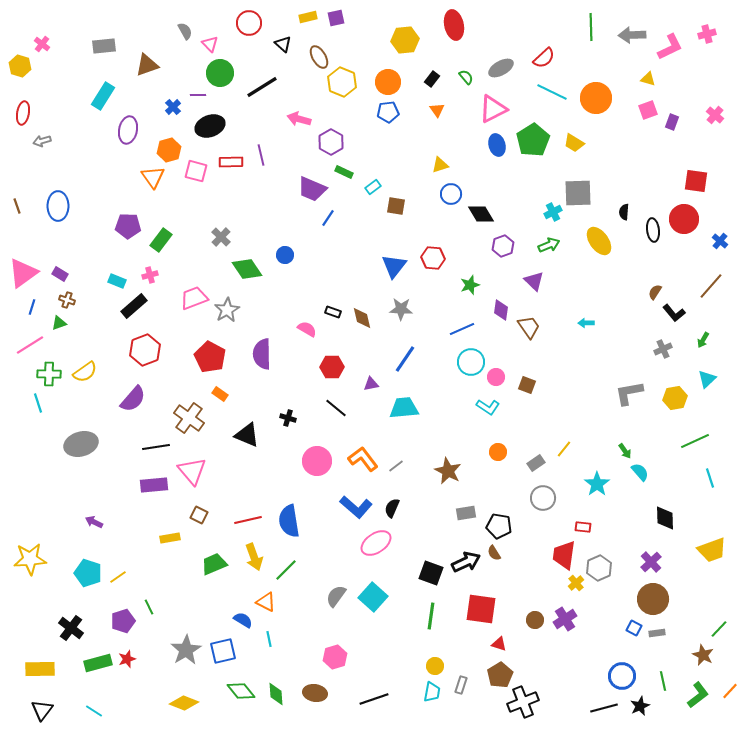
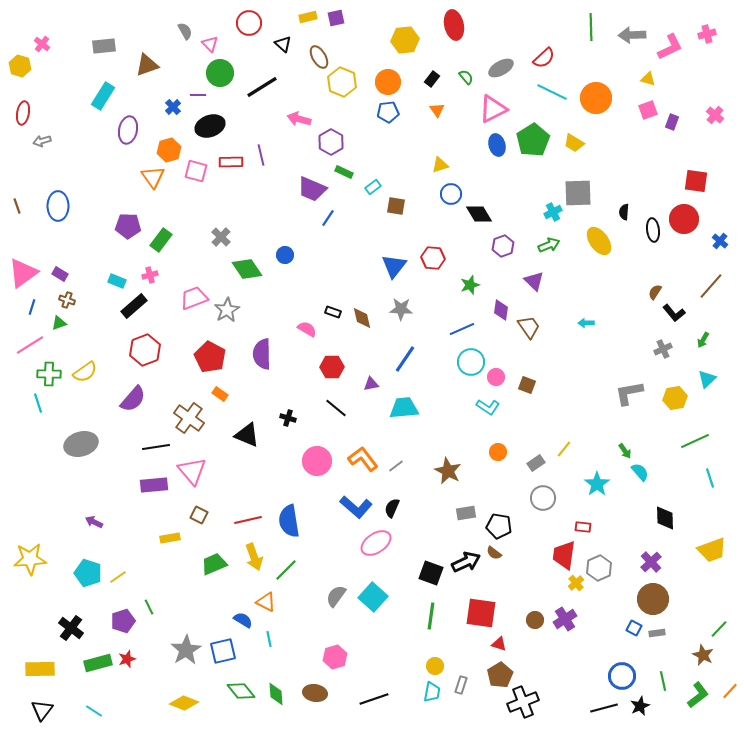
black diamond at (481, 214): moved 2 px left
brown semicircle at (494, 553): rotated 21 degrees counterclockwise
red square at (481, 609): moved 4 px down
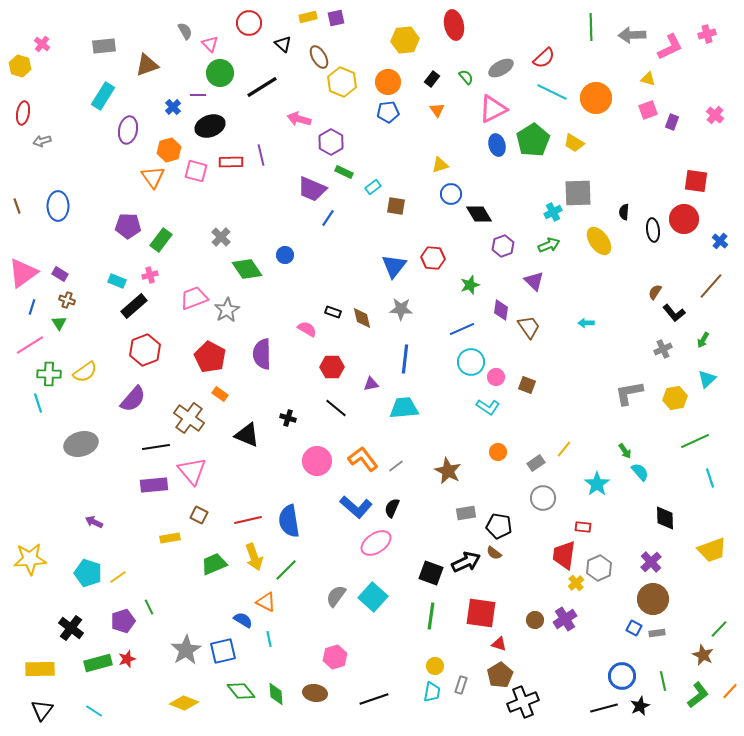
green triangle at (59, 323): rotated 42 degrees counterclockwise
blue line at (405, 359): rotated 28 degrees counterclockwise
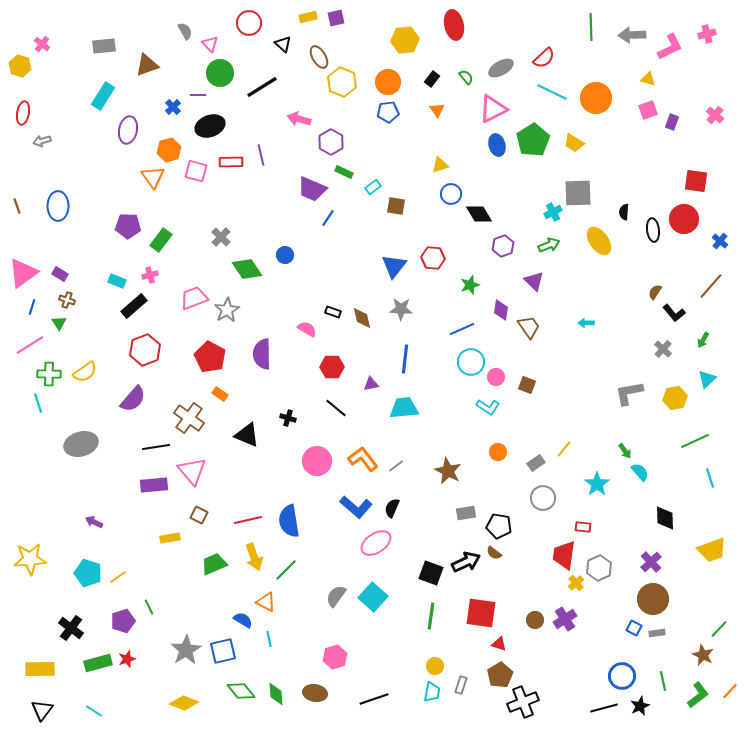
gray cross at (663, 349): rotated 24 degrees counterclockwise
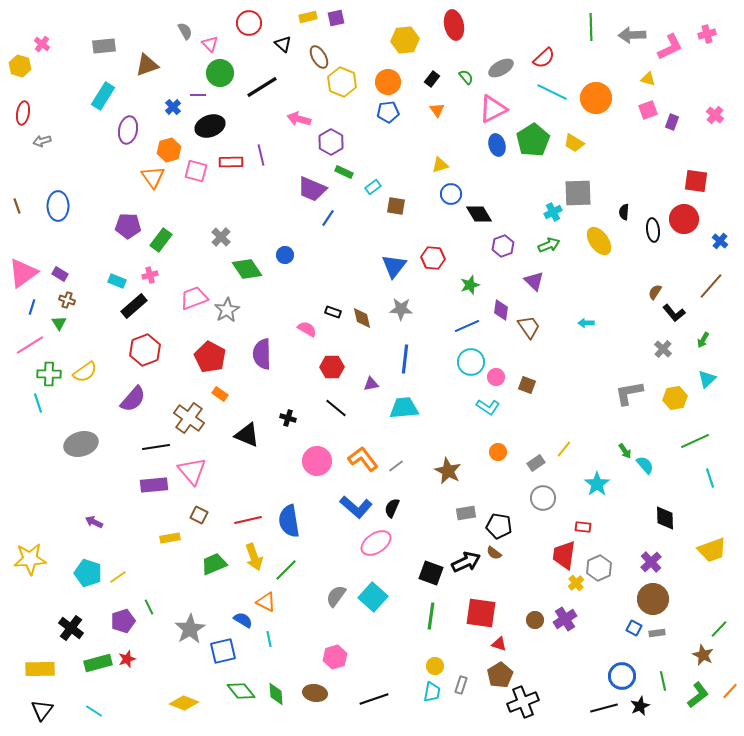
blue line at (462, 329): moved 5 px right, 3 px up
cyan semicircle at (640, 472): moved 5 px right, 7 px up
gray star at (186, 650): moved 4 px right, 21 px up
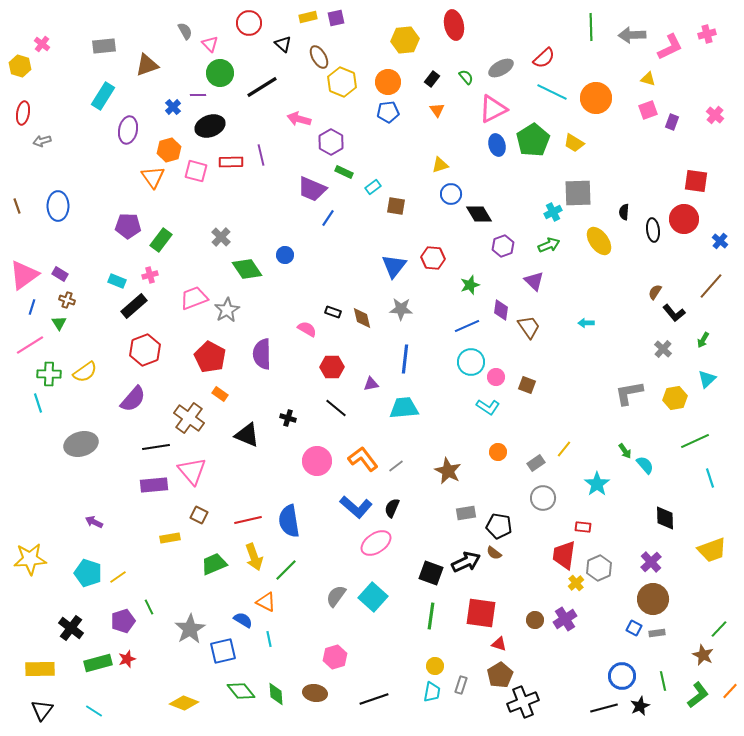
pink triangle at (23, 273): moved 1 px right, 2 px down
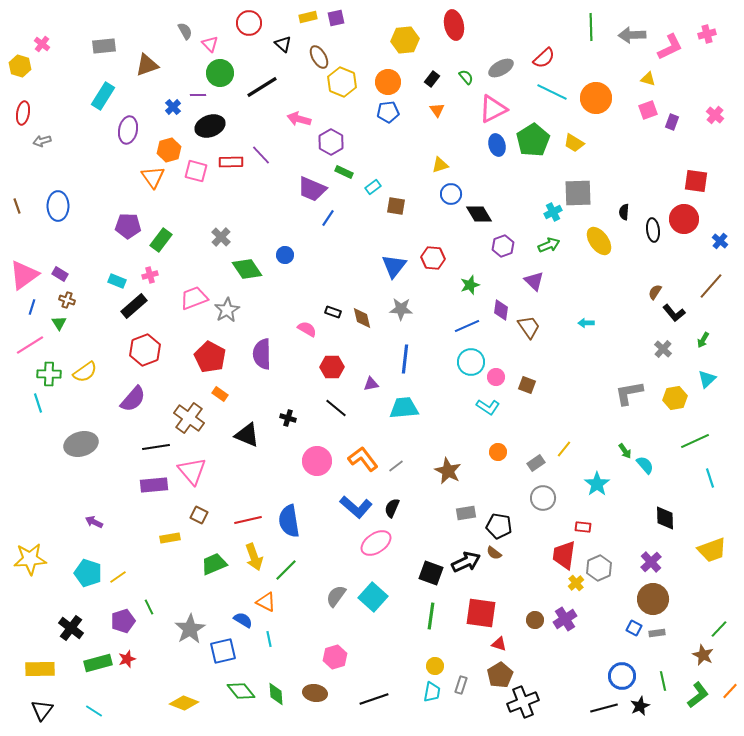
purple line at (261, 155): rotated 30 degrees counterclockwise
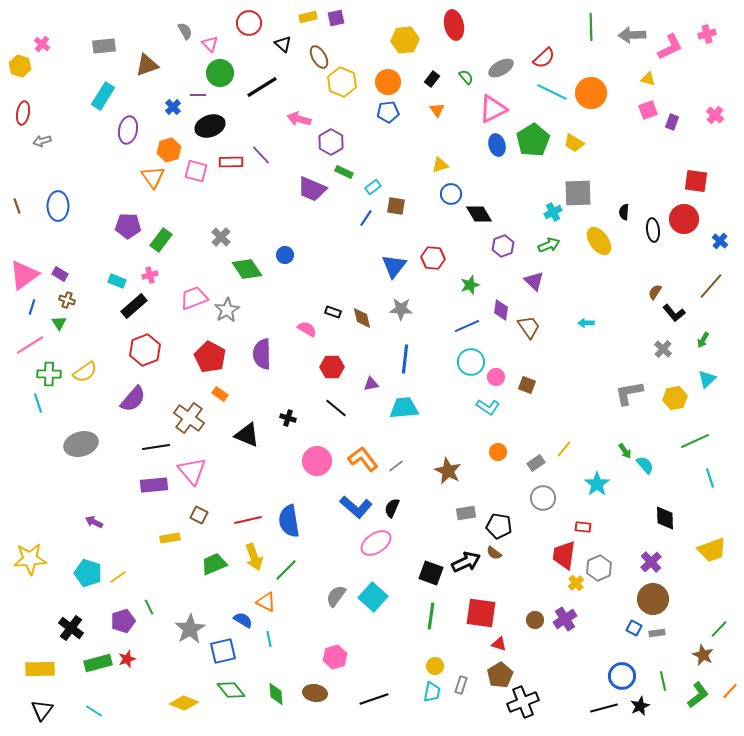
orange circle at (596, 98): moved 5 px left, 5 px up
blue line at (328, 218): moved 38 px right
green diamond at (241, 691): moved 10 px left, 1 px up
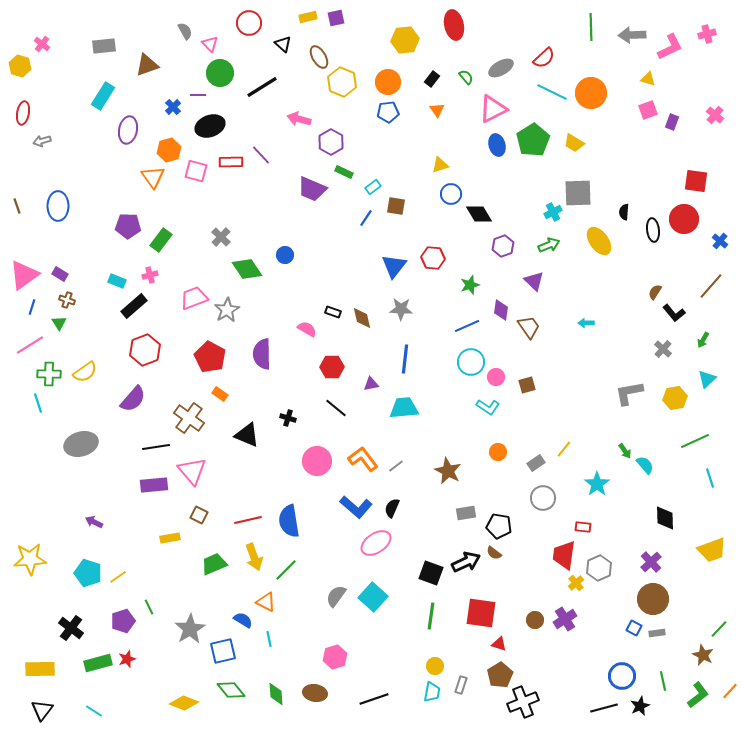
brown square at (527, 385): rotated 36 degrees counterclockwise
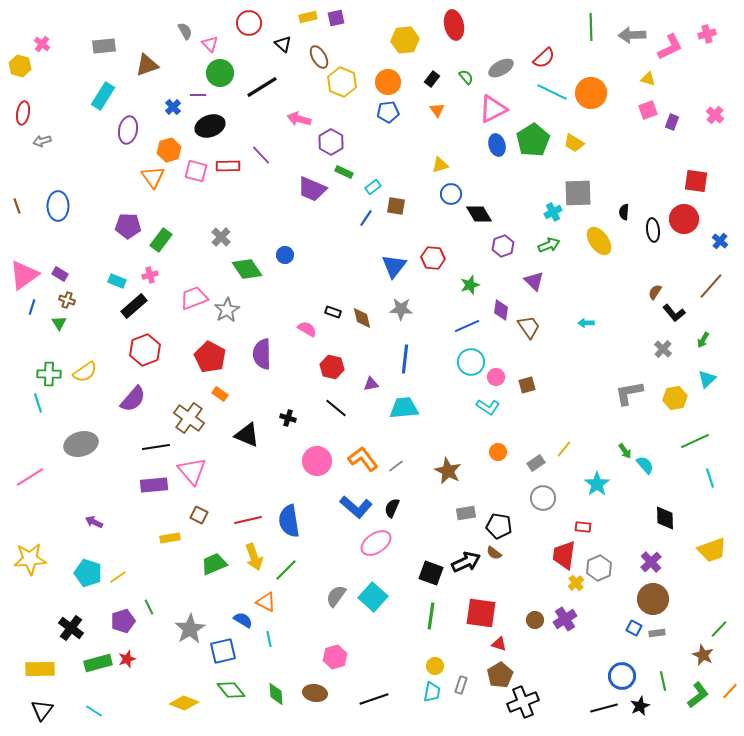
red rectangle at (231, 162): moved 3 px left, 4 px down
pink line at (30, 345): moved 132 px down
red hexagon at (332, 367): rotated 15 degrees clockwise
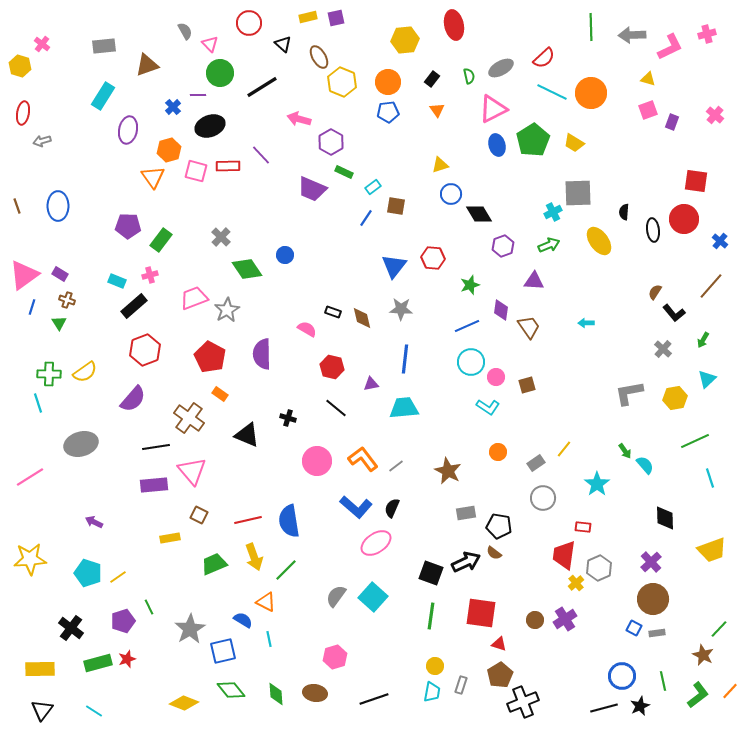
green semicircle at (466, 77): moved 3 px right, 1 px up; rotated 28 degrees clockwise
purple triangle at (534, 281): rotated 40 degrees counterclockwise
